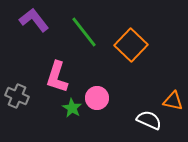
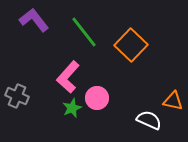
pink L-shape: moved 11 px right; rotated 24 degrees clockwise
green star: rotated 18 degrees clockwise
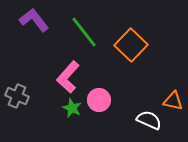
pink circle: moved 2 px right, 2 px down
green star: rotated 24 degrees counterclockwise
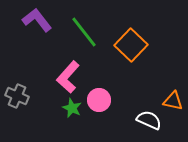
purple L-shape: moved 3 px right
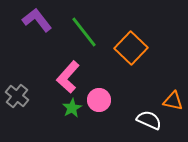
orange square: moved 3 px down
gray cross: rotated 15 degrees clockwise
green star: rotated 18 degrees clockwise
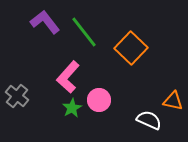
purple L-shape: moved 8 px right, 2 px down
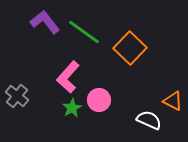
green line: rotated 16 degrees counterclockwise
orange square: moved 1 px left
orange triangle: rotated 15 degrees clockwise
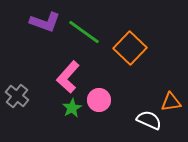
purple L-shape: rotated 148 degrees clockwise
orange triangle: moved 2 px left, 1 px down; rotated 35 degrees counterclockwise
